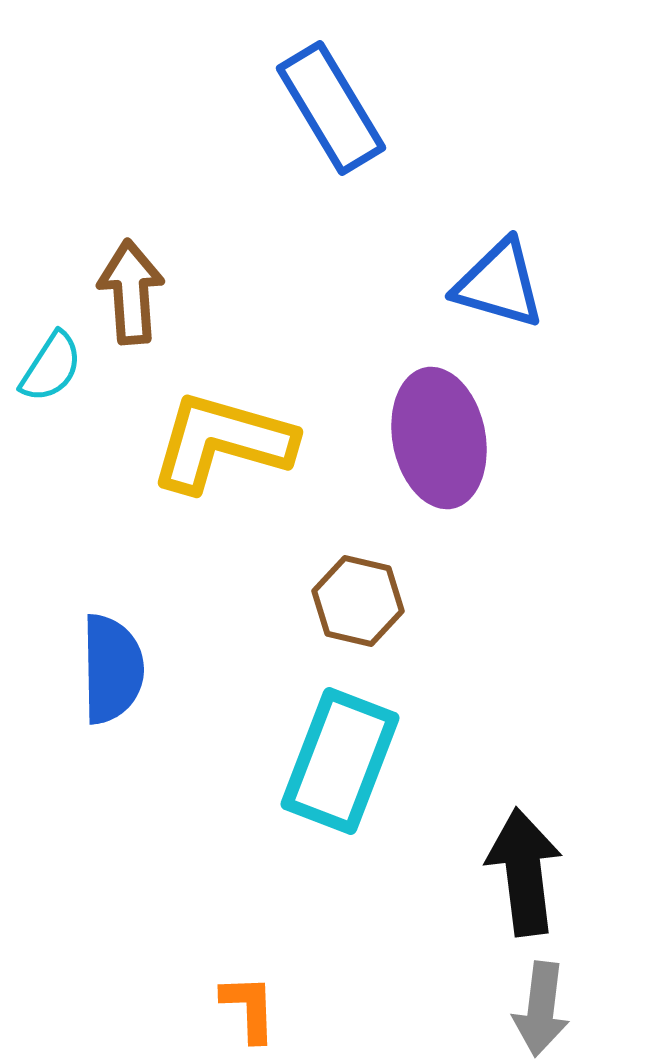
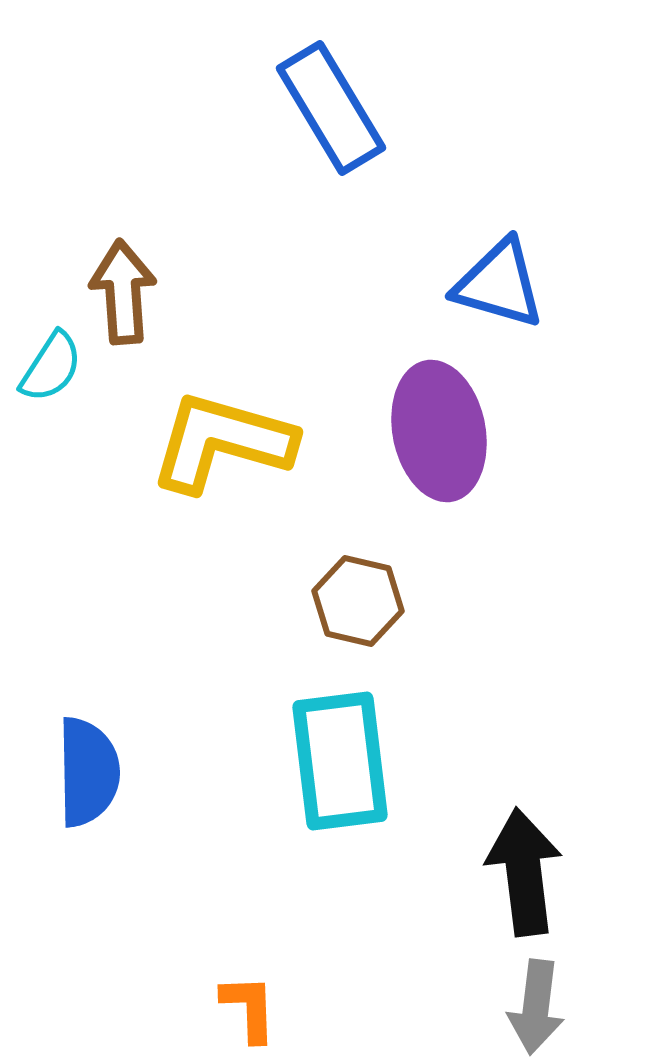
brown arrow: moved 8 px left
purple ellipse: moved 7 px up
blue semicircle: moved 24 px left, 103 px down
cyan rectangle: rotated 28 degrees counterclockwise
gray arrow: moved 5 px left, 2 px up
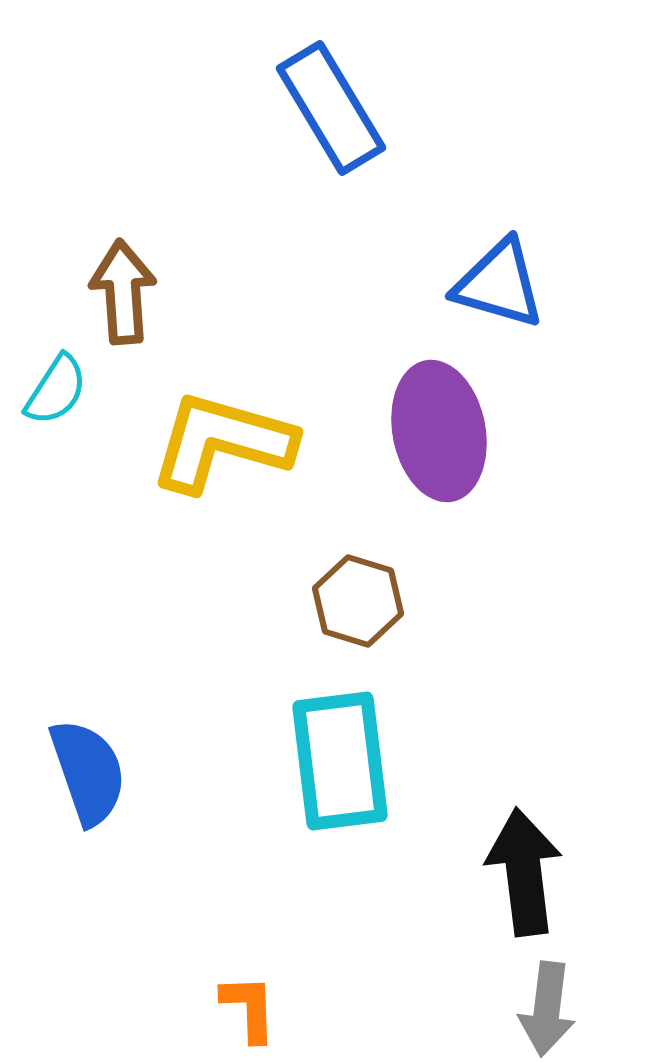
cyan semicircle: moved 5 px right, 23 px down
brown hexagon: rotated 4 degrees clockwise
blue semicircle: rotated 18 degrees counterclockwise
gray arrow: moved 11 px right, 2 px down
